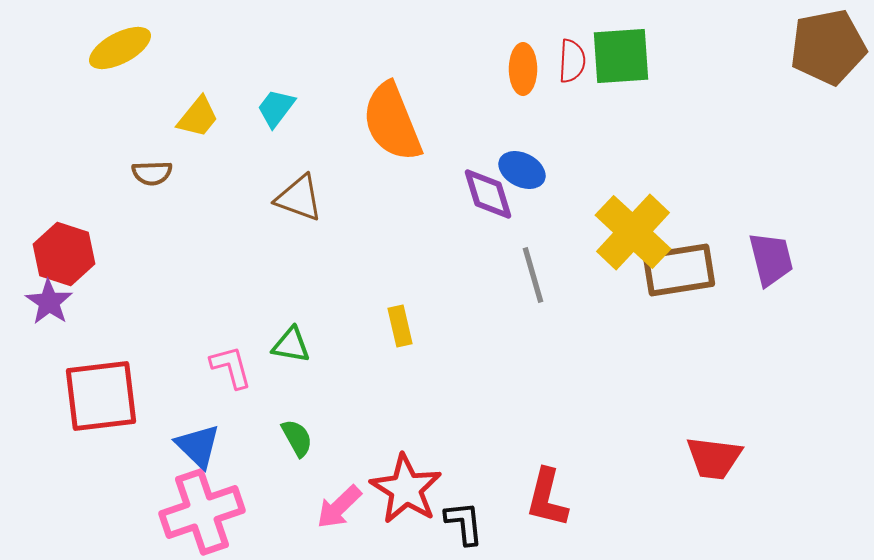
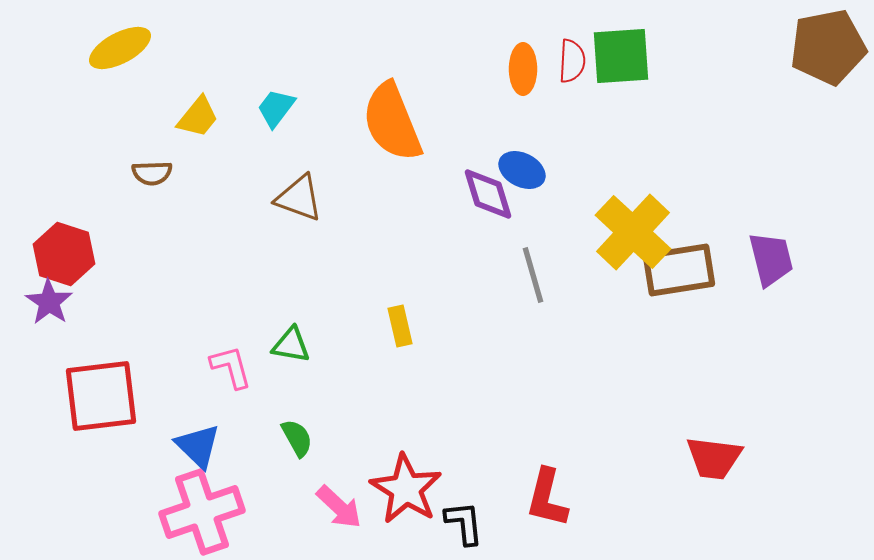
pink arrow: rotated 93 degrees counterclockwise
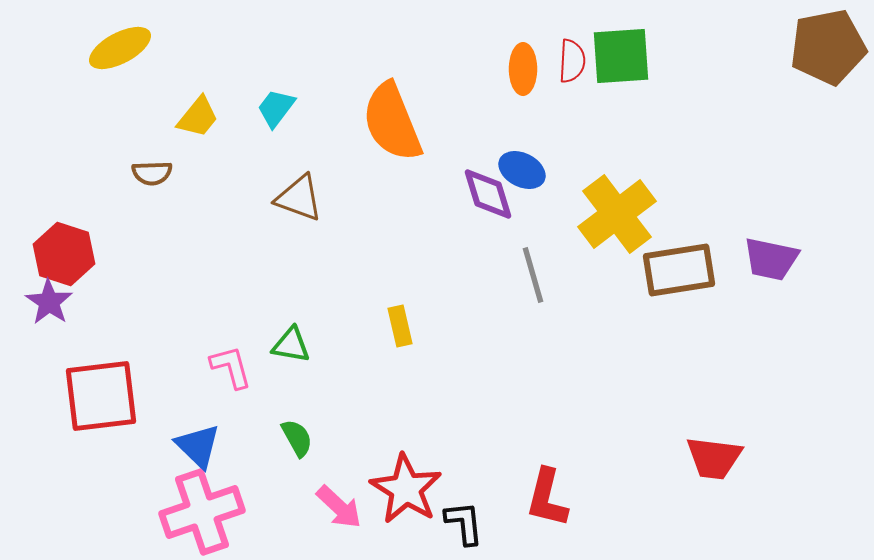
yellow cross: moved 16 px left, 18 px up; rotated 10 degrees clockwise
purple trapezoid: rotated 116 degrees clockwise
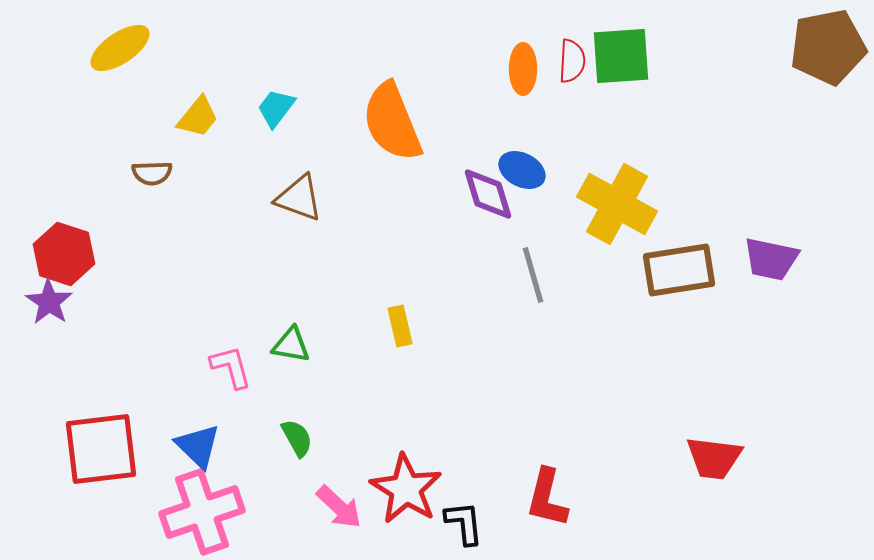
yellow ellipse: rotated 6 degrees counterclockwise
yellow cross: moved 10 px up; rotated 24 degrees counterclockwise
red square: moved 53 px down
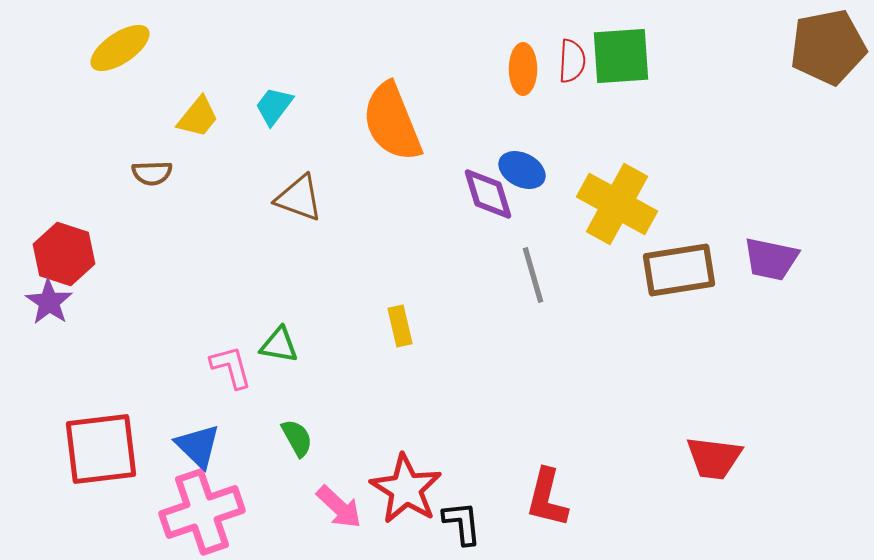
cyan trapezoid: moved 2 px left, 2 px up
green triangle: moved 12 px left
black L-shape: moved 2 px left
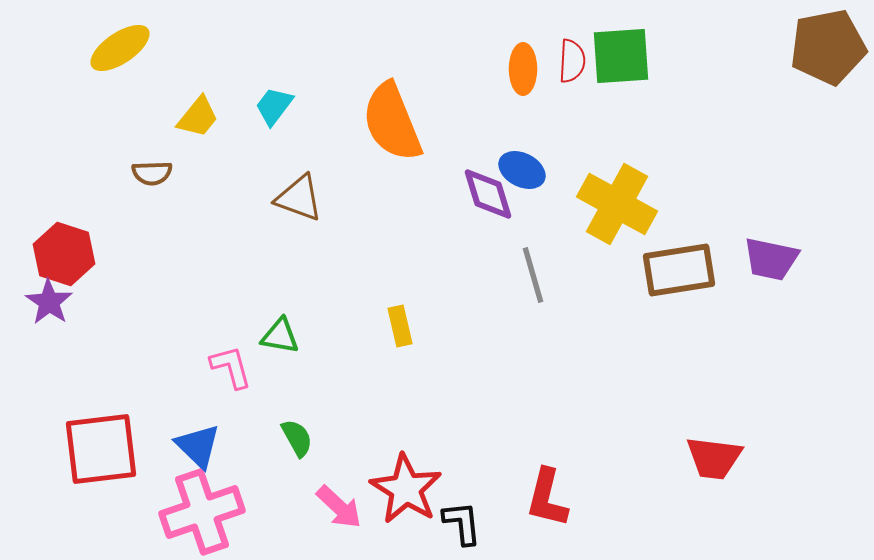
green triangle: moved 1 px right, 9 px up
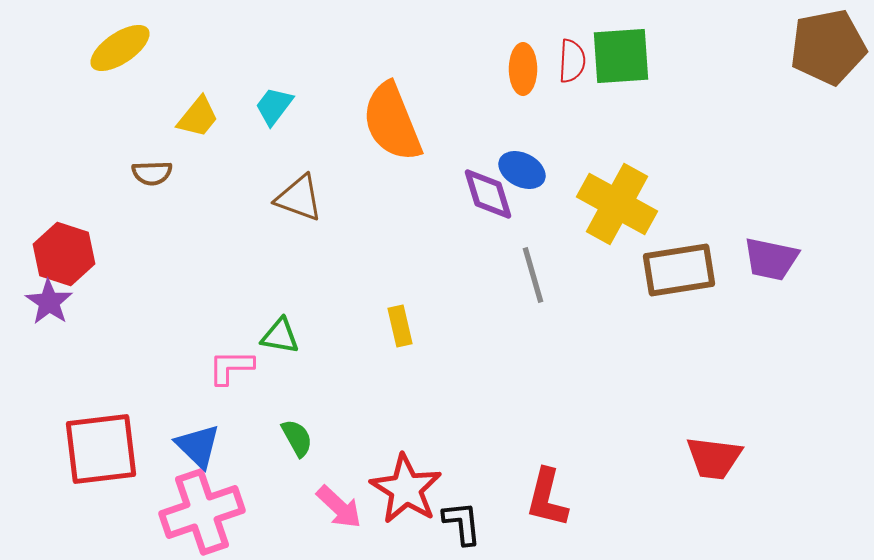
pink L-shape: rotated 75 degrees counterclockwise
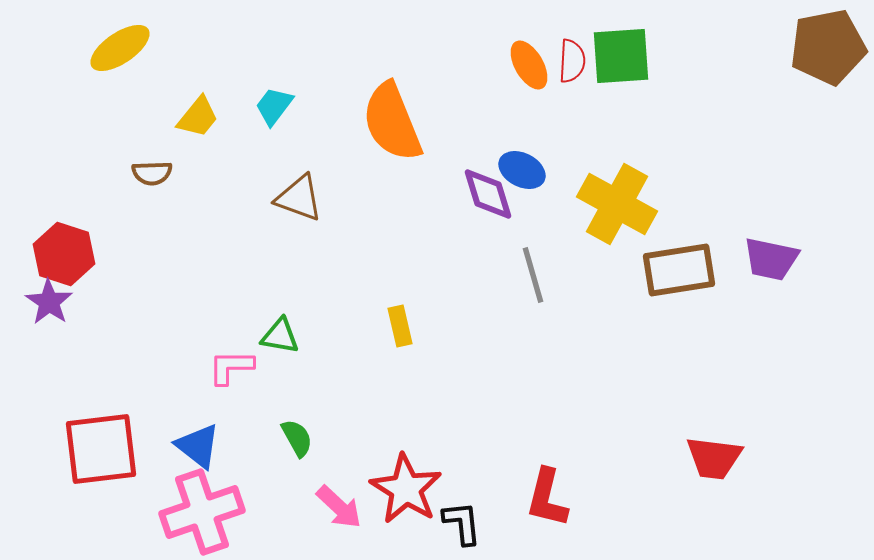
orange ellipse: moved 6 px right, 4 px up; rotated 30 degrees counterclockwise
blue triangle: rotated 6 degrees counterclockwise
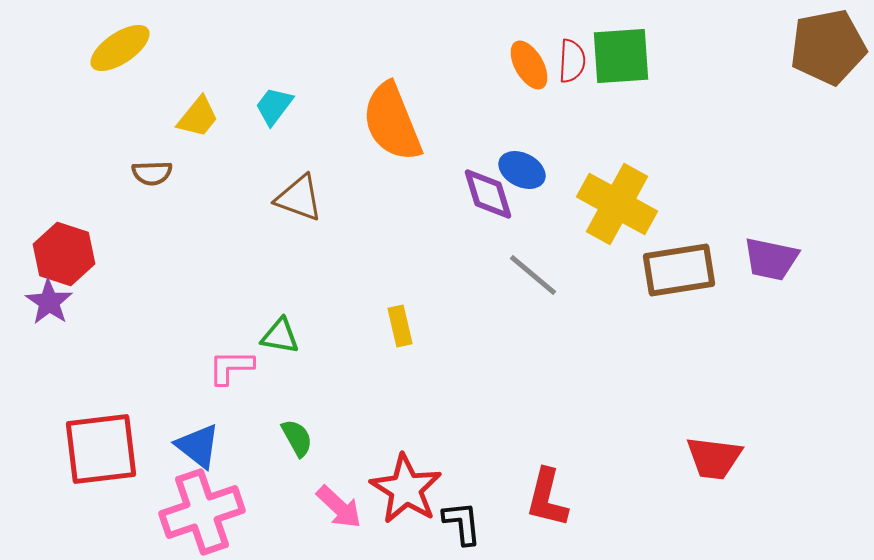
gray line: rotated 34 degrees counterclockwise
